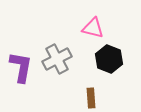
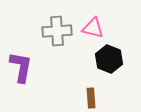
gray cross: moved 28 px up; rotated 24 degrees clockwise
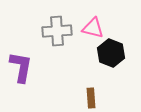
black hexagon: moved 2 px right, 6 px up
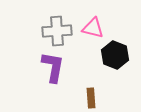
black hexagon: moved 4 px right, 2 px down
purple L-shape: moved 32 px right
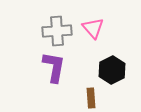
pink triangle: rotated 35 degrees clockwise
black hexagon: moved 3 px left, 15 px down; rotated 12 degrees clockwise
purple L-shape: moved 1 px right
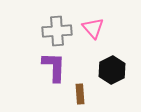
purple L-shape: rotated 8 degrees counterclockwise
brown rectangle: moved 11 px left, 4 px up
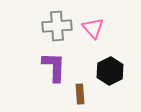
gray cross: moved 5 px up
black hexagon: moved 2 px left, 1 px down
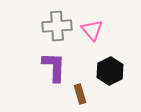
pink triangle: moved 1 px left, 2 px down
brown rectangle: rotated 12 degrees counterclockwise
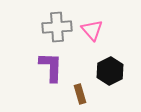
gray cross: moved 1 px down
purple L-shape: moved 3 px left
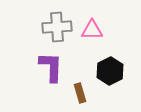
pink triangle: rotated 50 degrees counterclockwise
brown rectangle: moved 1 px up
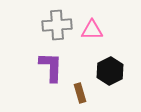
gray cross: moved 2 px up
